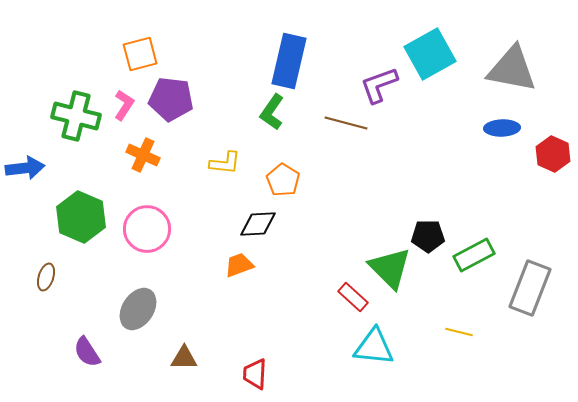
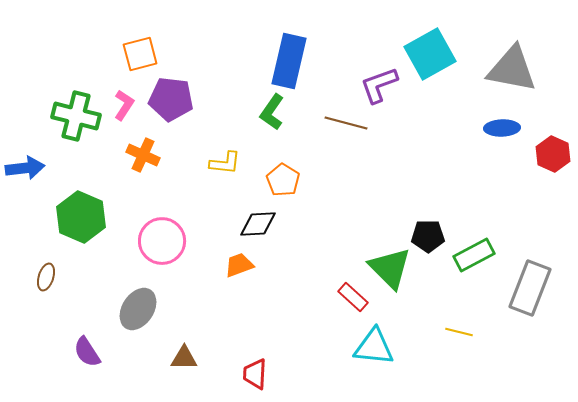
pink circle: moved 15 px right, 12 px down
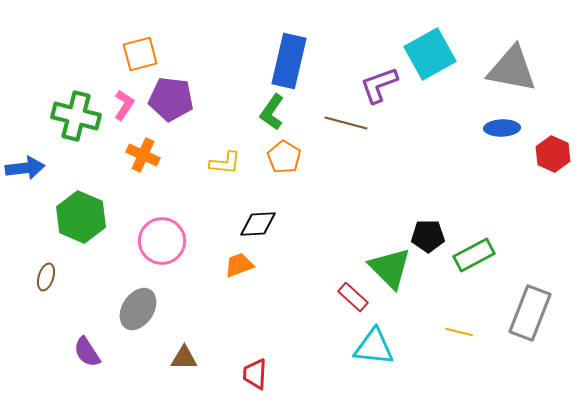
orange pentagon: moved 1 px right, 23 px up
gray rectangle: moved 25 px down
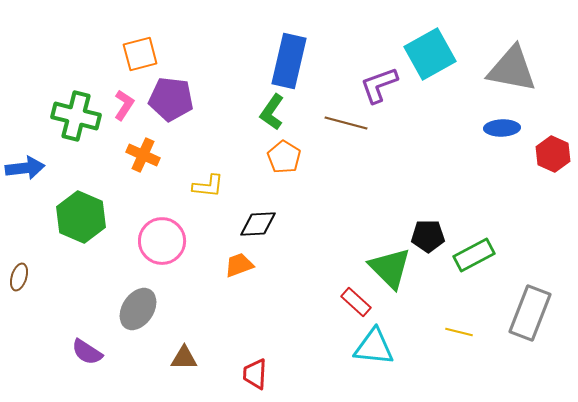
yellow L-shape: moved 17 px left, 23 px down
brown ellipse: moved 27 px left
red rectangle: moved 3 px right, 5 px down
purple semicircle: rotated 24 degrees counterclockwise
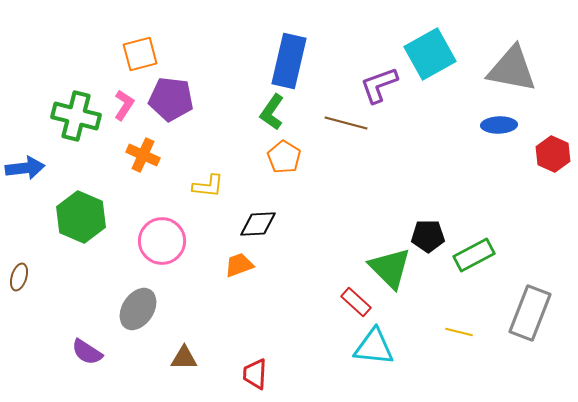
blue ellipse: moved 3 px left, 3 px up
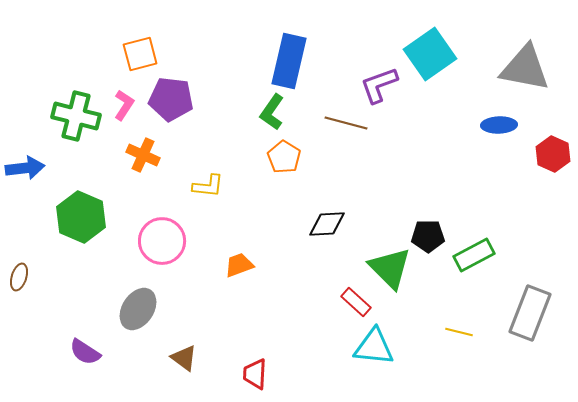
cyan square: rotated 6 degrees counterclockwise
gray triangle: moved 13 px right, 1 px up
black diamond: moved 69 px right
purple semicircle: moved 2 px left
brown triangle: rotated 36 degrees clockwise
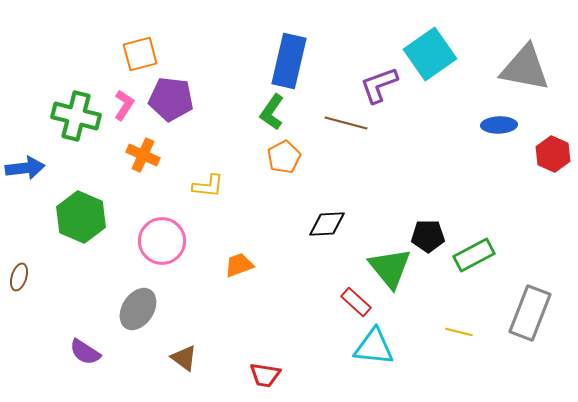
orange pentagon: rotated 12 degrees clockwise
green triangle: rotated 6 degrees clockwise
red trapezoid: moved 10 px right, 1 px down; rotated 84 degrees counterclockwise
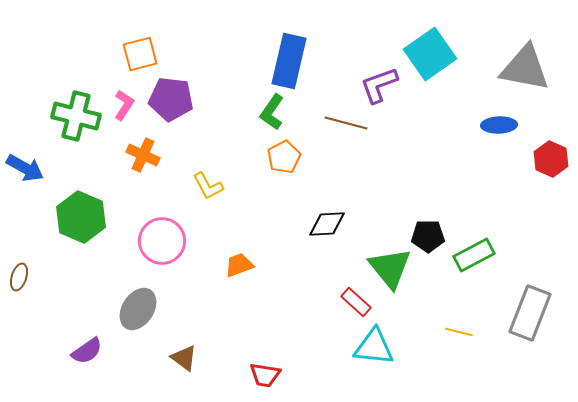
red hexagon: moved 2 px left, 5 px down
blue arrow: rotated 36 degrees clockwise
yellow L-shape: rotated 56 degrees clockwise
purple semicircle: moved 2 px right, 1 px up; rotated 68 degrees counterclockwise
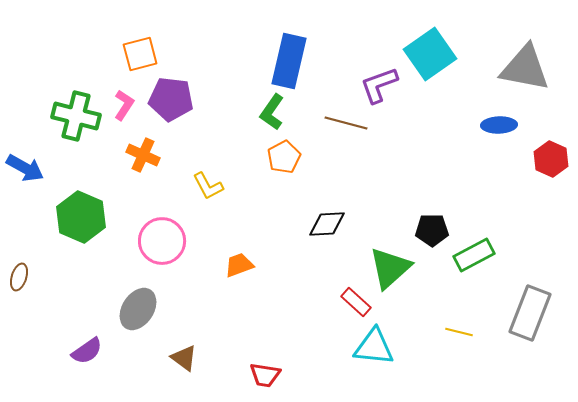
black pentagon: moved 4 px right, 6 px up
green triangle: rotated 27 degrees clockwise
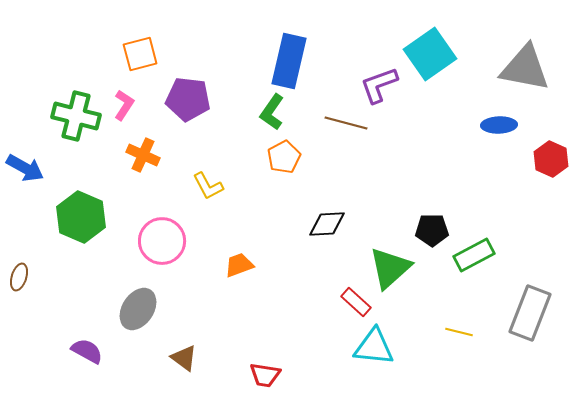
purple pentagon: moved 17 px right
purple semicircle: rotated 116 degrees counterclockwise
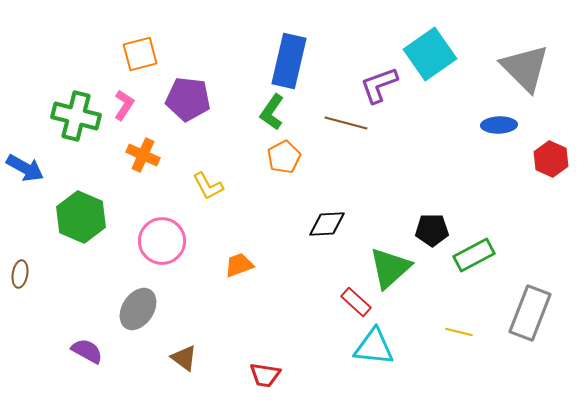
gray triangle: rotated 34 degrees clockwise
brown ellipse: moved 1 px right, 3 px up; rotated 8 degrees counterclockwise
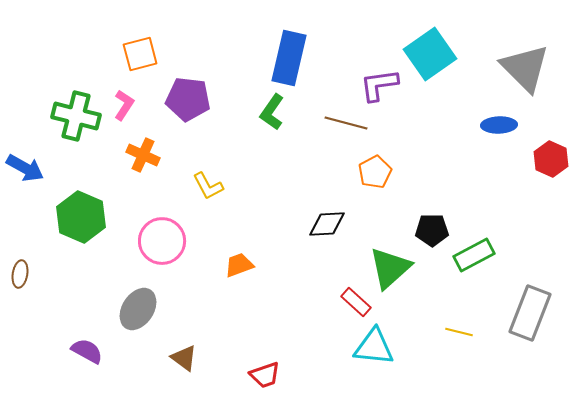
blue rectangle: moved 3 px up
purple L-shape: rotated 12 degrees clockwise
orange pentagon: moved 91 px right, 15 px down
red trapezoid: rotated 28 degrees counterclockwise
